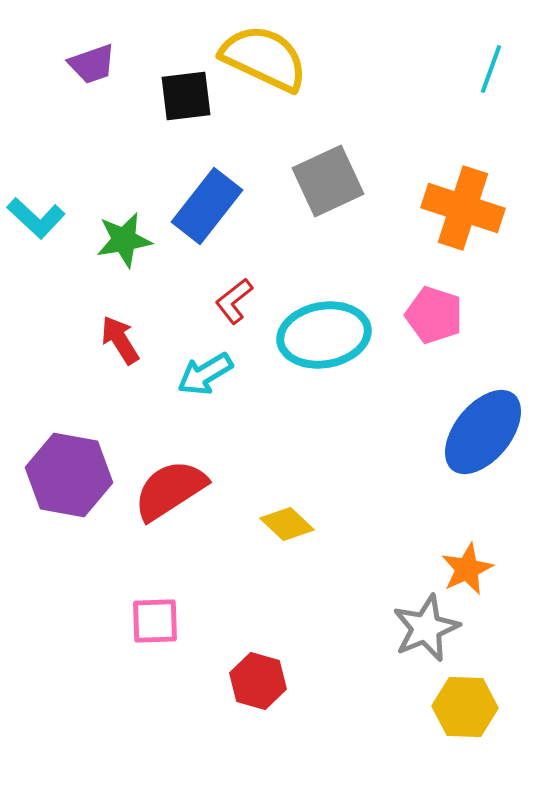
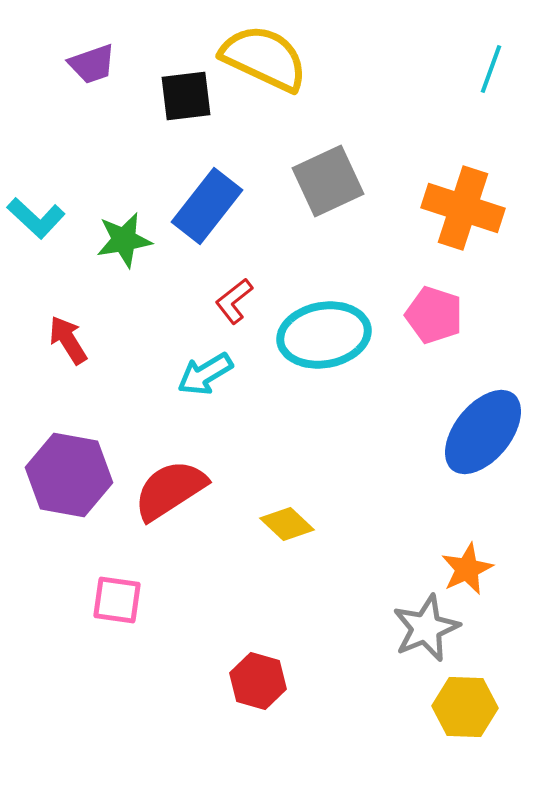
red arrow: moved 52 px left
pink square: moved 38 px left, 21 px up; rotated 10 degrees clockwise
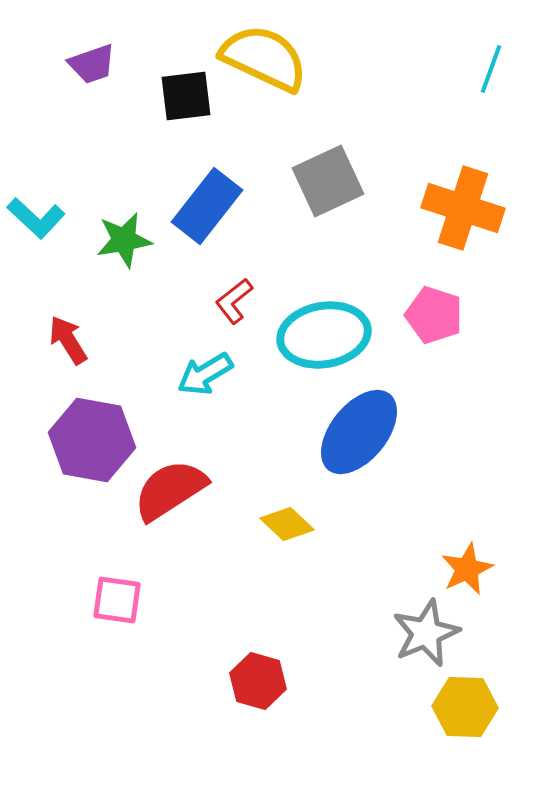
blue ellipse: moved 124 px left
purple hexagon: moved 23 px right, 35 px up
gray star: moved 5 px down
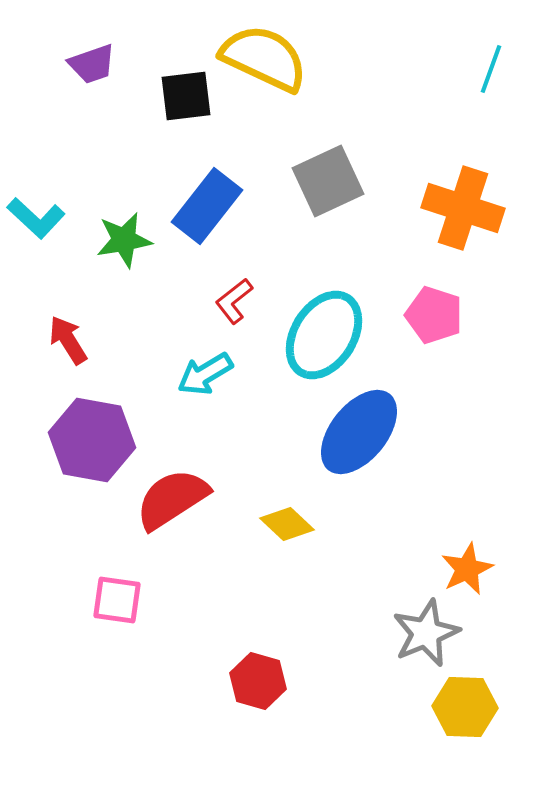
cyan ellipse: rotated 48 degrees counterclockwise
red semicircle: moved 2 px right, 9 px down
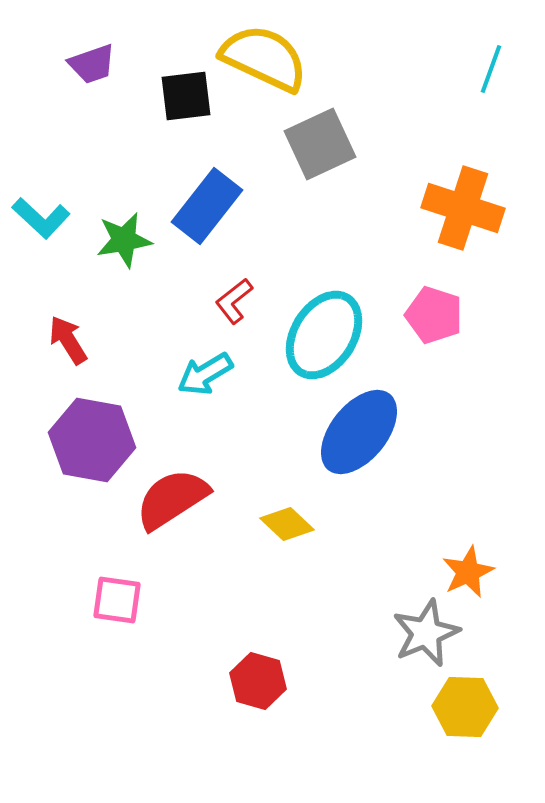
gray square: moved 8 px left, 37 px up
cyan L-shape: moved 5 px right
orange star: moved 1 px right, 3 px down
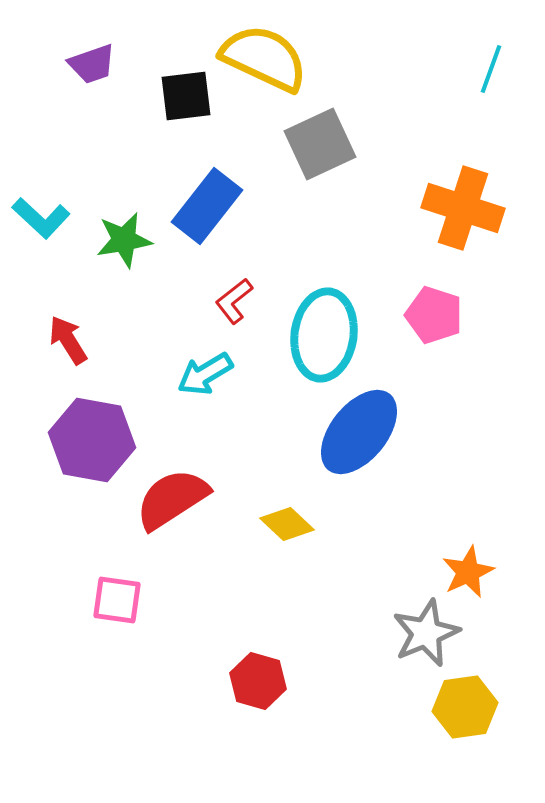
cyan ellipse: rotated 24 degrees counterclockwise
yellow hexagon: rotated 10 degrees counterclockwise
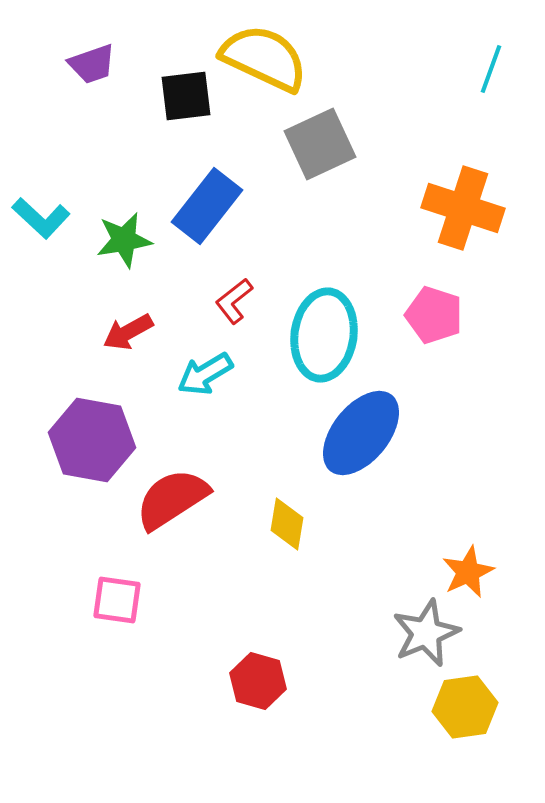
red arrow: moved 60 px right, 8 px up; rotated 87 degrees counterclockwise
blue ellipse: moved 2 px right, 1 px down
yellow diamond: rotated 56 degrees clockwise
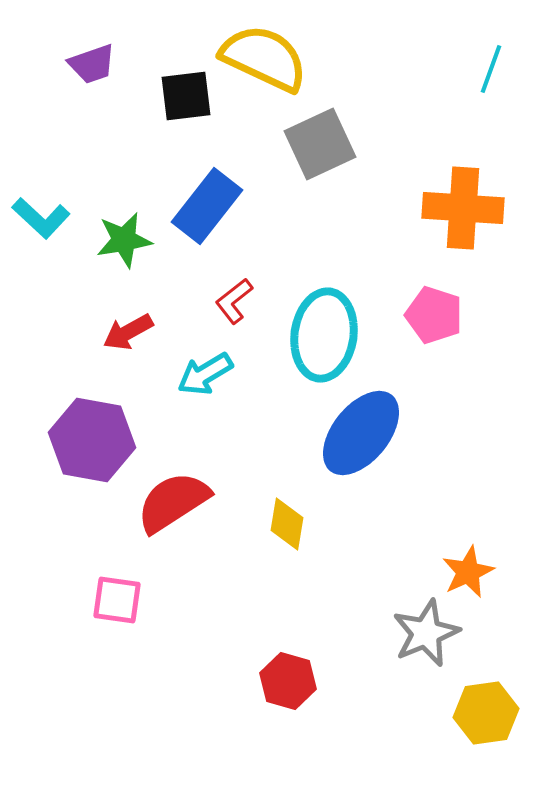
orange cross: rotated 14 degrees counterclockwise
red semicircle: moved 1 px right, 3 px down
red hexagon: moved 30 px right
yellow hexagon: moved 21 px right, 6 px down
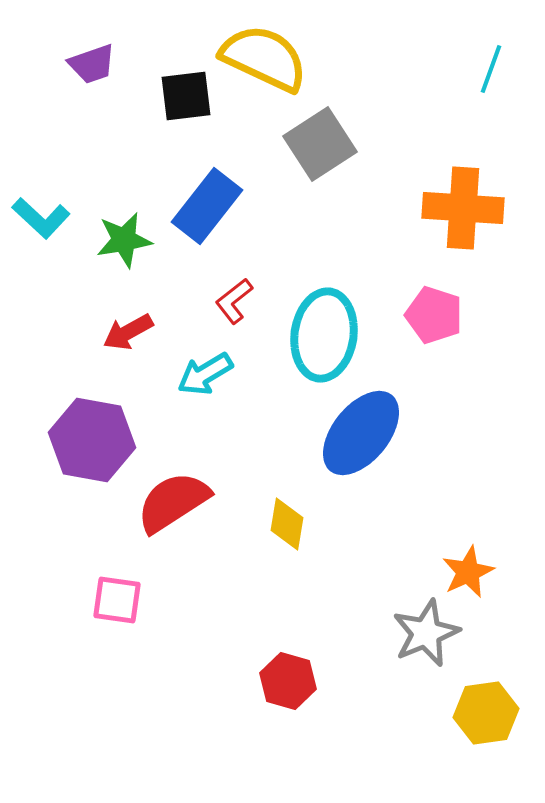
gray square: rotated 8 degrees counterclockwise
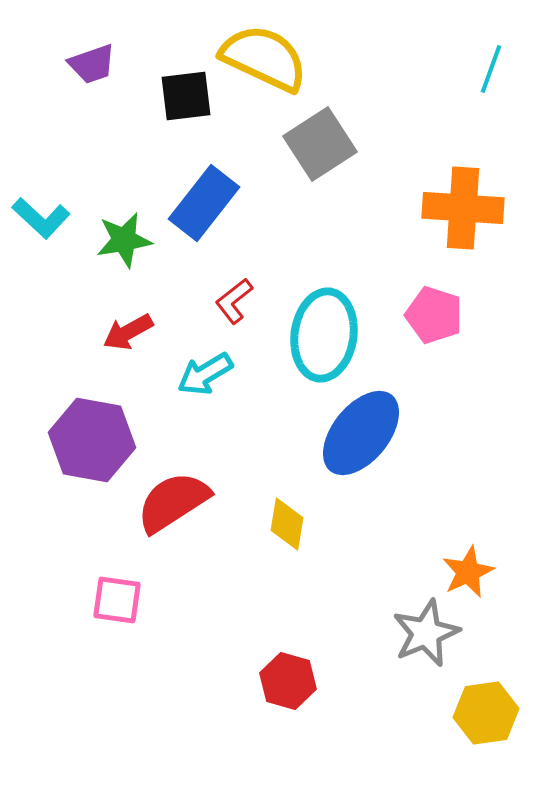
blue rectangle: moved 3 px left, 3 px up
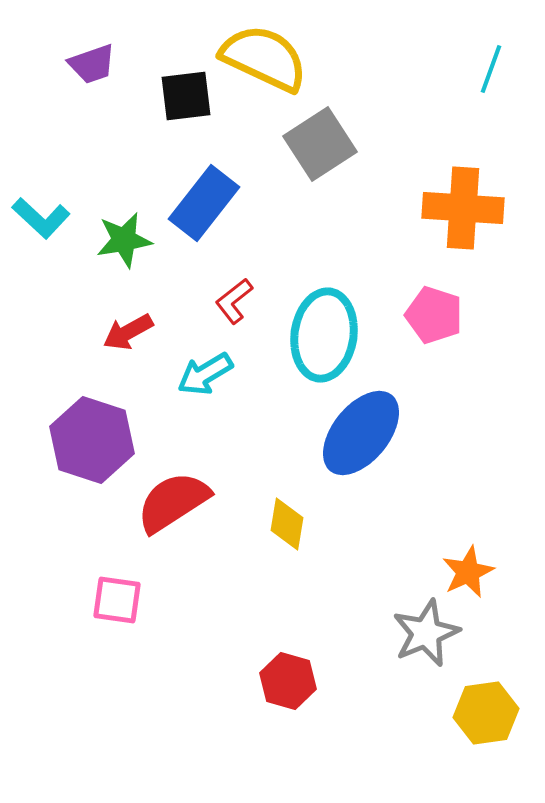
purple hexagon: rotated 8 degrees clockwise
